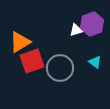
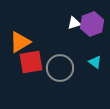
white triangle: moved 2 px left, 7 px up
red square: moved 1 px left, 1 px down; rotated 10 degrees clockwise
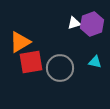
cyan triangle: rotated 24 degrees counterclockwise
